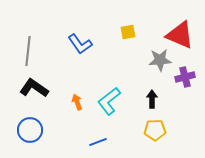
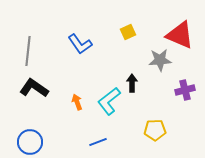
yellow square: rotated 14 degrees counterclockwise
purple cross: moved 13 px down
black arrow: moved 20 px left, 16 px up
blue circle: moved 12 px down
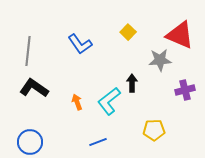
yellow square: rotated 21 degrees counterclockwise
yellow pentagon: moved 1 px left
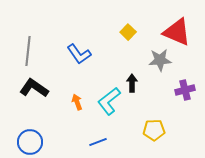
red triangle: moved 3 px left, 3 px up
blue L-shape: moved 1 px left, 10 px down
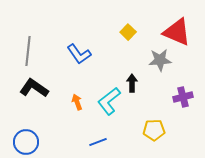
purple cross: moved 2 px left, 7 px down
blue circle: moved 4 px left
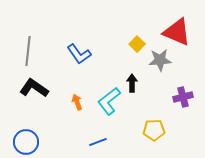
yellow square: moved 9 px right, 12 px down
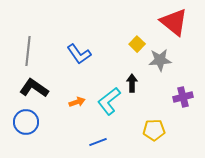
red triangle: moved 3 px left, 10 px up; rotated 16 degrees clockwise
orange arrow: rotated 91 degrees clockwise
blue circle: moved 20 px up
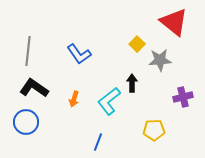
orange arrow: moved 3 px left, 3 px up; rotated 126 degrees clockwise
blue line: rotated 48 degrees counterclockwise
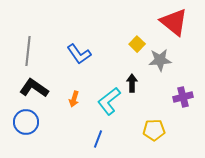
blue line: moved 3 px up
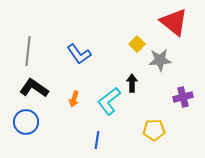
blue line: moved 1 px left, 1 px down; rotated 12 degrees counterclockwise
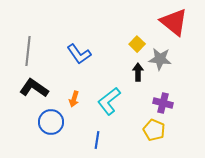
gray star: moved 1 px up; rotated 10 degrees clockwise
black arrow: moved 6 px right, 11 px up
purple cross: moved 20 px left, 6 px down; rotated 30 degrees clockwise
blue circle: moved 25 px right
yellow pentagon: rotated 25 degrees clockwise
